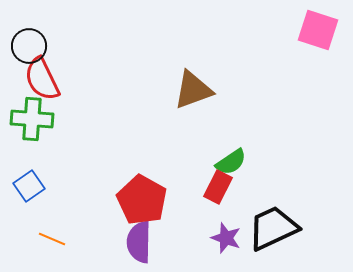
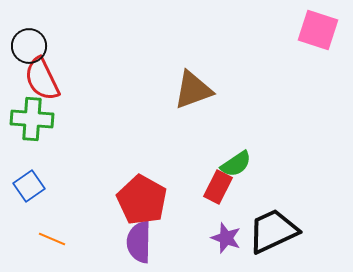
green semicircle: moved 5 px right, 2 px down
black trapezoid: moved 3 px down
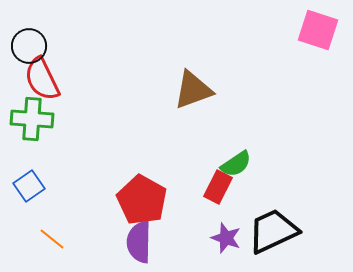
orange line: rotated 16 degrees clockwise
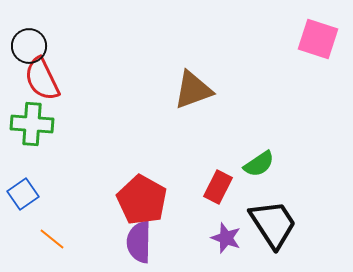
pink square: moved 9 px down
green cross: moved 5 px down
green semicircle: moved 23 px right
blue square: moved 6 px left, 8 px down
black trapezoid: moved 7 px up; rotated 82 degrees clockwise
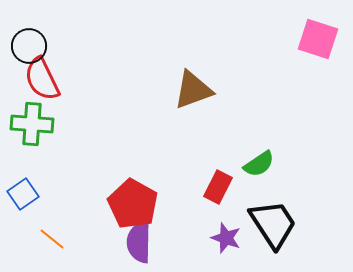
red pentagon: moved 9 px left, 4 px down
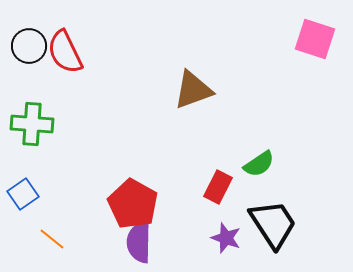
pink square: moved 3 px left
red semicircle: moved 23 px right, 27 px up
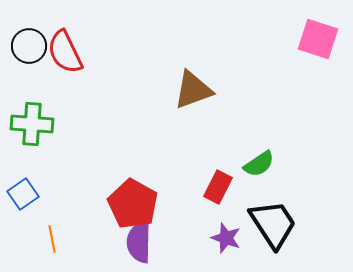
pink square: moved 3 px right
orange line: rotated 40 degrees clockwise
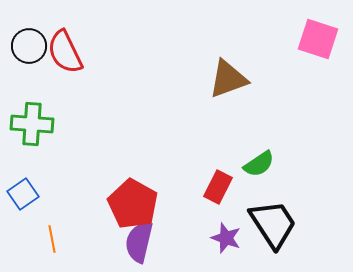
brown triangle: moved 35 px right, 11 px up
purple semicircle: rotated 12 degrees clockwise
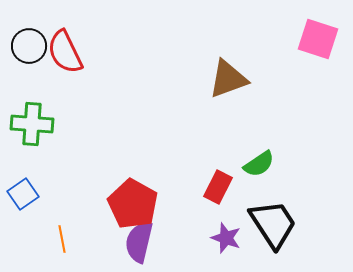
orange line: moved 10 px right
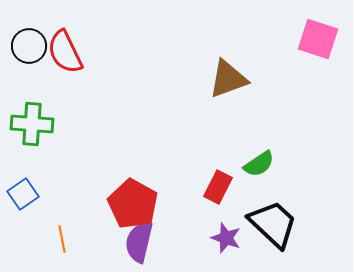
black trapezoid: rotated 14 degrees counterclockwise
